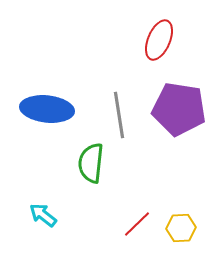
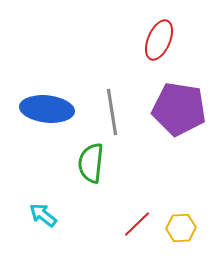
gray line: moved 7 px left, 3 px up
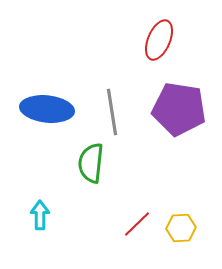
cyan arrow: moved 3 px left; rotated 52 degrees clockwise
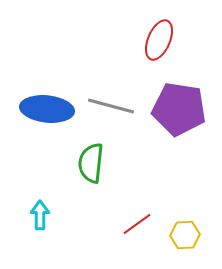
gray line: moved 1 px left, 6 px up; rotated 66 degrees counterclockwise
red line: rotated 8 degrees clockwise
yellow hexagon: moved 4 px right, 7 px down
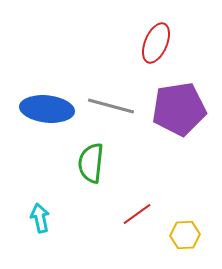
red ellipse: moved 3 px left, 3 px down
purple pentagon: rotated 18 degrees counterclockwise
cyan arrow: moved 3 px down; rotated 12 degrees counterclockwise
red line: moved 10 px up
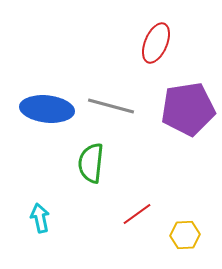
purple pentagon: moved 9 px right
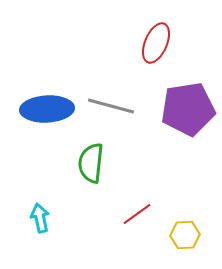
blue ellipse: rotated 9 degrees counterclockwise
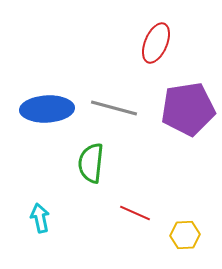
gray line: moved 3 px right, 2 px down
red line: moved 2 px left, 1 px up; rotated 60 degrees clockwise
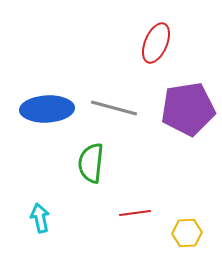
red line: rotated 32 degrees counterclockwise
yellow hexagon: moved 2 px right, 2 px up
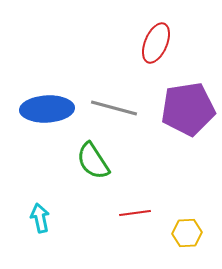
green semicircle: moved 2 px right, 2 px up; rotated 39 degrees counterclockwise
